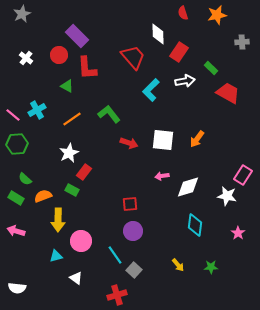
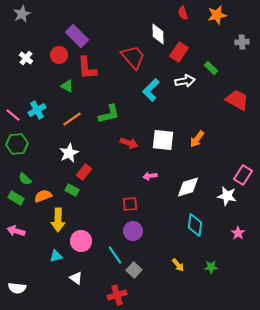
red trapezoid at (228, 93): moved 9 px right, 7 px down
green L-shape at (109, 114): rotated 115 degrees clockwise
pink arrow at (162, 176): moved 12 px left
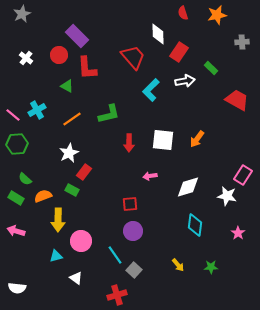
red arrow at (129, 143): rotated 72 degrees clockwise
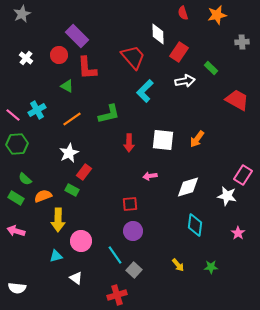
cyan L-shape at (151, 90): moved 6 px left, 1 px down
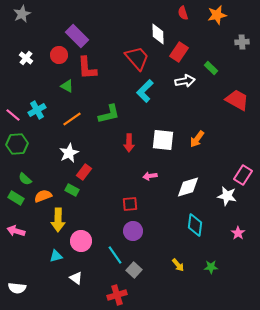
red trapezoid at (133, 57): moved 4 px right, 1 px down
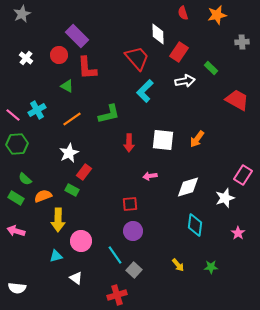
white star at (227, 196): moved 2 px left, 2 px down; rotated 30 degrees counterclockwise
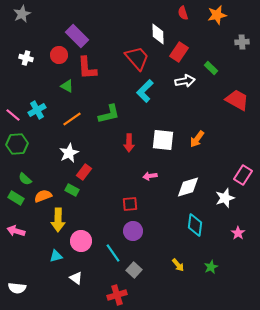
white cross at (26, 58): rotated 24 degrees counterclockwise
cyan line at (115, 255): moved 2 px left, 2 px up
green star at (211, 267): rotated 24 degrees counterclockwise
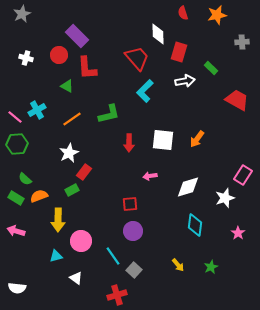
red rectangle at (179, 52): rotated 18 degrees counterclockwise
pink line at (13, 115): moved 2 px right, 2 px down
green rectangle at (72, 190): rotated 56 degrees counterclockwise
orange semicircle at (43, 196): moved 4 px left
cyan line at (113, 253): moved 3 px down
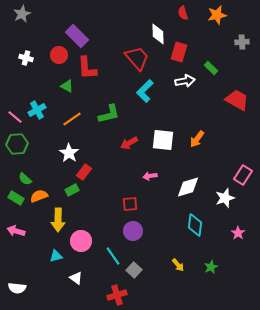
red arrow at (129, 143): rotated 60 degrees clockwise
white star at (69, 153): rotated 12 degrees counterclockwise
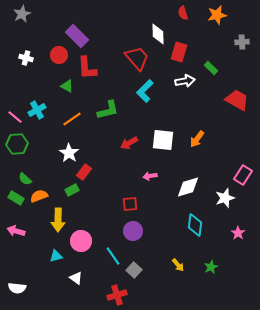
green L-shape at (109, 114): moved 1 px left, 4 px up
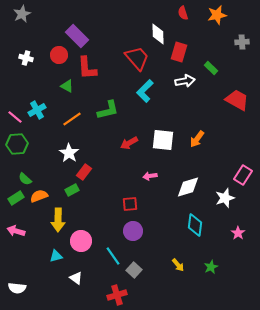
green rectangle at (16, 198): rotated 63 degrees counterclockwise
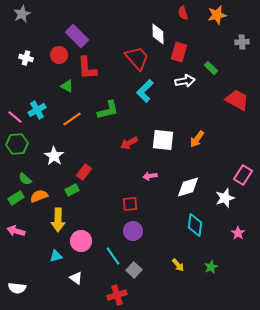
white star at (69, 153): moved 15 px left, 3 px down
